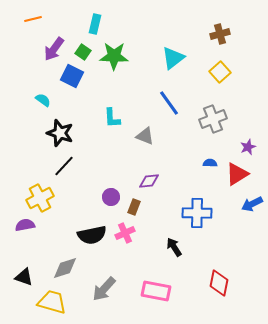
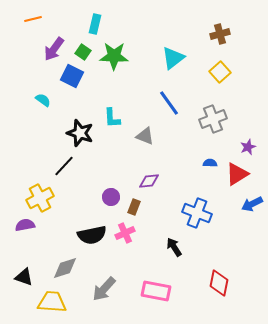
black star: moved 20 px right
blue cross: rotated 20 degrees clockwise
yellow trapezoid: rotated 12 degrees counterclockwise
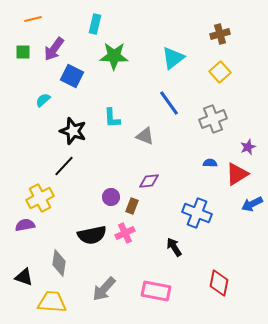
green square: moved 60 px left; rotated 35 degrees counterclockwise
cyan semicircle: rotated 77 degrees counterclockwise
black star: moved 7 px left, 2 px up
brown rectangle: moved 2 px left, 1 px up
gray diamond: moved 6 px left, 5 px up; rotated 64 degrees counterclockwise
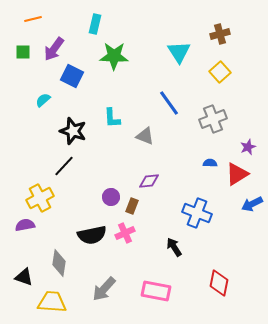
cyan triangle: moved 6 px right, 6 px up; rotated 25 degrees counterclockwise
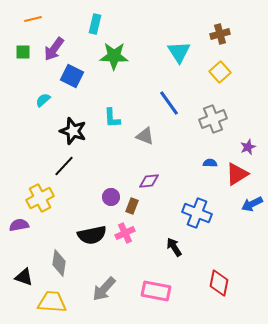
purple semicircle: moved 6 px left
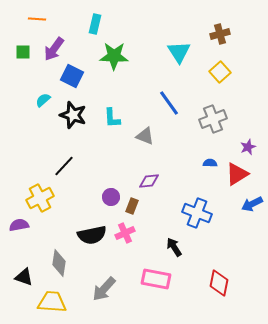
orange line: moved 4 px right; rotated 18 degrees clockwise
black star: moved 16 px up
pink rectangle: moved 12 px up
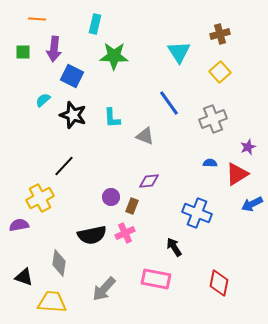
purple arrow: rotated 30 degrees counterclockwise
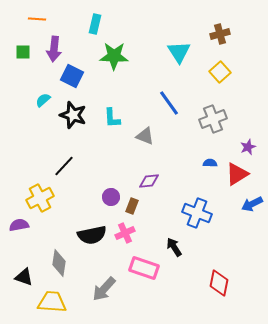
pink rectangle: moved 12 px left, 11 px up; rotated 8 degrees clockwise
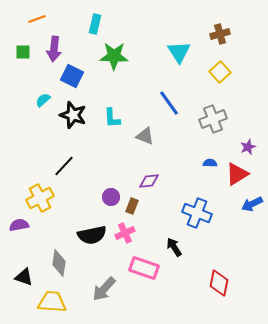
orange line: rotated 24 degrees counterclockwise
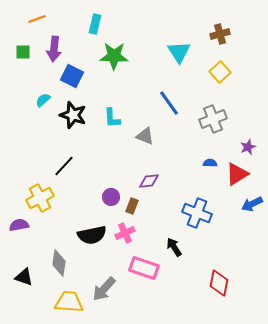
yellow trapezoid: moved 17 px right
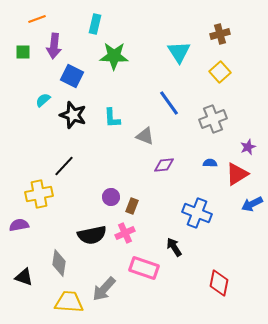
purple arrow: moved 3 px up
purple diamond: moved 15 px right, 16 px up
yellow cross: moved 1 px left, 4 px up; rotated 16 degrees clockwise
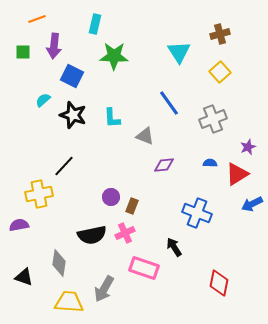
gray arrow: rotated 12 degrees counterclockwise
